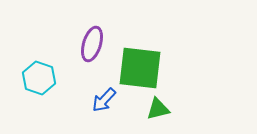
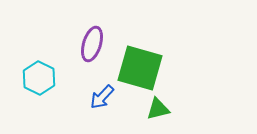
green square: rotated 9 degrees clockwise
cyan hexagon: rotated 8 degrees clockwise
blue arrow: moved 2 px left, 3 px up
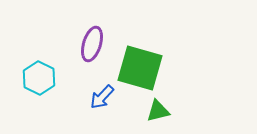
green triangle: moved 2 px down
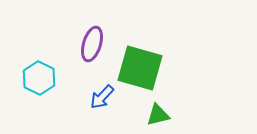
green triangle: moved 4 px down
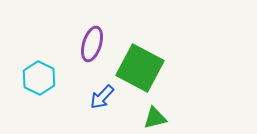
green square: rotated 12 degrees clockwise
green triangle: moved 3 px left, 3 px down
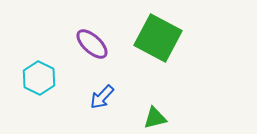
purple ellipse: rotated 64 degrees counterclockwise
green square: moved 18 px right, 30 px up
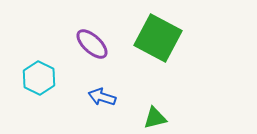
blue arrow: rotated 64 degrees clockwise
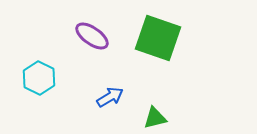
green square: rotated 9 degrees counterclockwise
purple ellipse: moved 8 px up; rotated 8 degrees counterclockwise
blue arrow: moved 8 px right; rotated 132 degrees clockwise
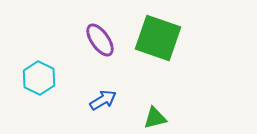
purple ellipse: moved 8 px right, 4 px down; rotated 20 degrees clockwise
blue arrow: moved 7 px left, 3 px down
